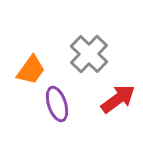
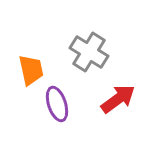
gray cross: moved 2 px up; rotated 12 degrees counterclockwise
orange trapezoid: rotated 48 degrees counterclockwise
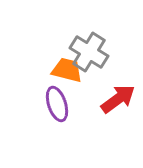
orange trapezoid: moved 36 px right; rotated 64 degrees counterclockwise
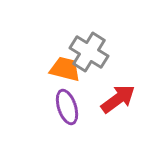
orange trapezoid: moved 2 px left, 1 px up
purple ellipse: moved 10 px right, 3 px down
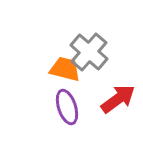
gray cross: rotated 9 degrees clockwise
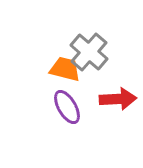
red arrow: rotated 33 degrees clockwise
purple ellipse: rotated 12 degrees counterclockwise
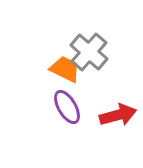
orange trapezoid: rotated 12 degrees clockwise
red arrow: moved 16 px down; rotated 12 degrees counterclockwise
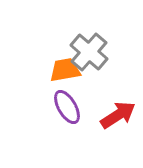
orange trapezoid: moved 1 px down; rotated 36 degrees counterclockwise
red arrow: rotated 18 degrees counterclockwise
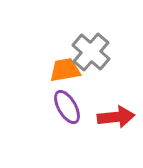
gray cross: moved 2 px right
red arrow: moved 2 px left, 2 px down; rotated 27 degrees clockwise
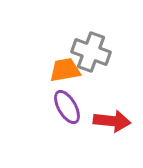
gray cross: rotated 21 degrees counterclockwise
red arrow: moved 4 px left, 4 px down; rotated 12 degrees clockwise
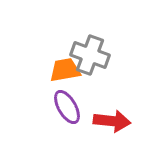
gray cross: moved 1 px left, 3 px down
